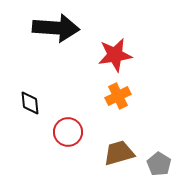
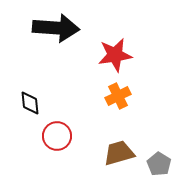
red circle: moved 11 px left, 4 px down
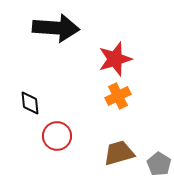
red star: moved 4 px down; rotated 8 degrees counterclockwise
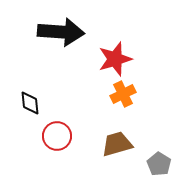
black arrow: moved 5 px right, 4 px down
orange cross: moved 5 px right, 2 px up
brown trapezoid: moved 2 px left, 9 px up
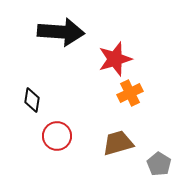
orange cross: moved 7 px right, 1 px up
black diamond: moved 2 px right, 3 px up; rotated 15 degrees clockwise
brown trapezoid: moved 1 px right, 1 px up
